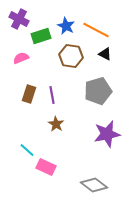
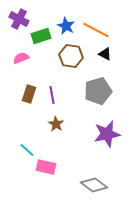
pink rectangle: rotated 12 degrees counterclockwise
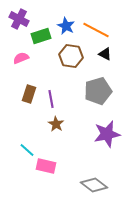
purple line: moved 1 px left, 4 px down
pink rectangle: moved 1 px up
